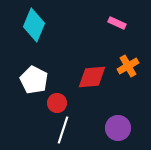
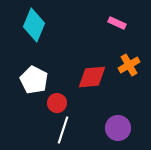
orange cross: moved 1 px right, 1 px up
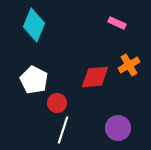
red diamond: moved 3 px right
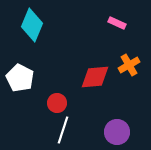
cyan diamond: moved 2 px left
white pentagon: moved 14 px left, 2 px up
purple circle: moved 1 px left, 4 px down
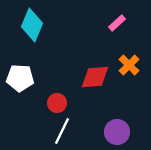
pink rectangle: rotated 66 degrees counterclockwise
orange cross: rotated 15 degrees counterclockwise
white pentagon: rotated 24 degrees counterclockwise
white line: moved 1 px left, 1 px down; rotated 8 degrees clockwise
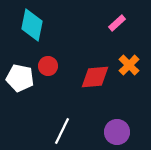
cyan diamond: rotated 12 degrees counterclockwise
white pentagon: rotated 8 degrees clockwise
red circle: moved 9 px left, 37 px up
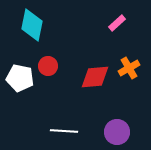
orange cross: moved 3 px down; rotated 15 degrees clockwise
white line: moved 2 px right; rotated 68 degrees clockwise
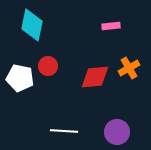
pink rectangle: moved 6 px left, 3 px down; rotated 36 degrees clockwise
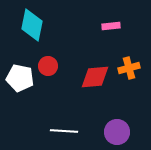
orange cross: rotated 15 degrees clockwise
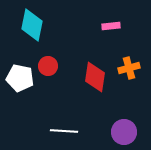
red diamond: rotated 76 degrees counterclockwise
purple circle: moved 7 px right
